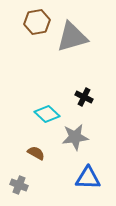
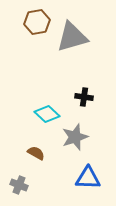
black cross: rotated 18 degrees counterclockwise
gray star: rotated 12 degrees counterclockwise
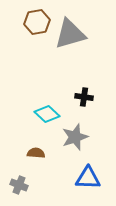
gray triangle: moved 2 px left, 3 px up
brown semicircle: rotated 24 degrees counterclockwise
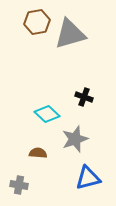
black cross: rotated 12 degrees clockwise
gray star: moved 2 px down
brown semicircle: moved 2 px right
blue triangle: rotated 16 degrees counterclockwise
gray cross: rotated 12 degrees counterclockwise
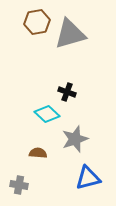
black cross: moved 17 px left, 5 px up
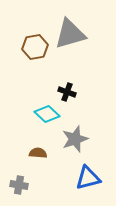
brown hexagon: moved 2 px left, 25 px down
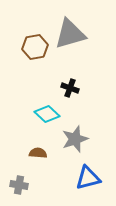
black cross: moved 3 px right, 4 px up
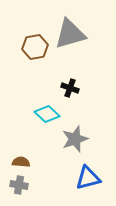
brown semicircle: moved 17 px left, 9 px down
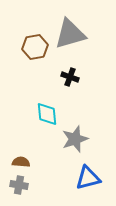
black cross: moved 11 px up
cyan diamond: rotated 40 degrees clockwise
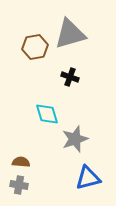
cyan diamond: rotated 10 degrees counterclockwise
